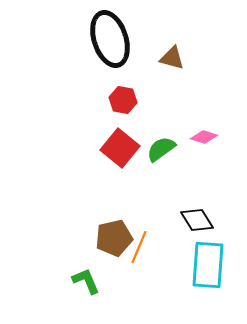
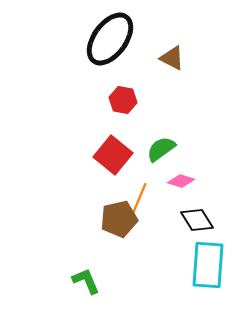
black ellipse: rotated 54 degrees clockwise
brown triangle: rotated 12 degrees clockwise
pink diamond: moved 23 px left, 44 px down
red square: moved 7 px left, 7 px down
brown pentagon: moved 5 px right, 19 px up
orange line: moved 48 px up
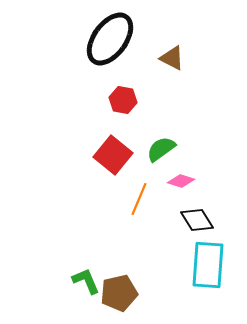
brown pentagon: moved 74 px down
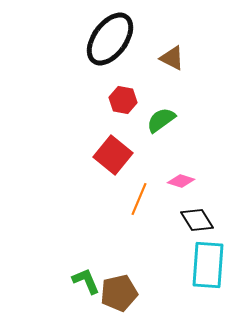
green semicircle: moved 29 px up
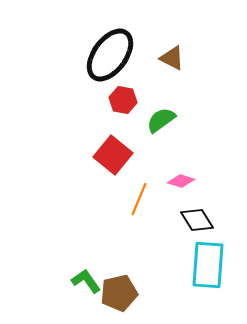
black ellipse: moved 16 px down
green L-shape: rotated 12 degrees counterclockwise
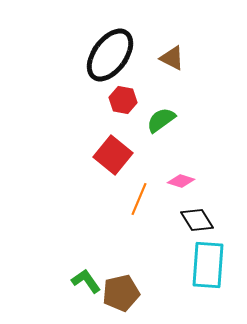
brown pentagon: moved 2 px right
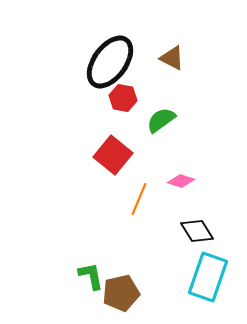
black ellipse: moved 7 px down
red hexagon: moved 2 px up
black diamond: moved 11 px down
cyan rectangle: moved 12 px down; rotated 15 degrees clockwise
green L-shape: moved 5 px right, 5 px up; rotated 24 degrees clockwise
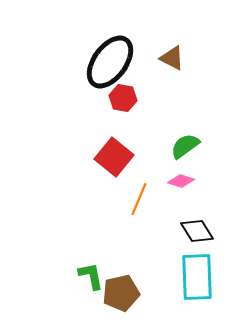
green semicircle: moved 24 px right, 26 px down
red square: moved 1 px right, 2 px down
cyan rectangle: moved 11 px left; rotated 21 degrees counterclockwise
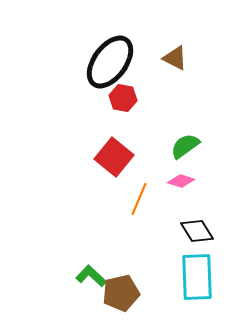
brown triangle: moved 3 px right
green L-shape: rotated 36 degrees counterclockwise
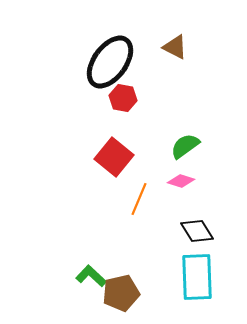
brown triangle: moved 11 px up
